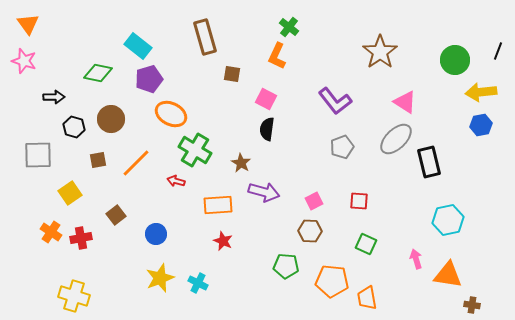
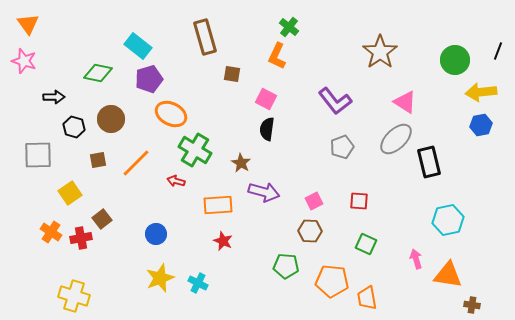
brown square at (116, 215): moved 14 px left, 4 px down
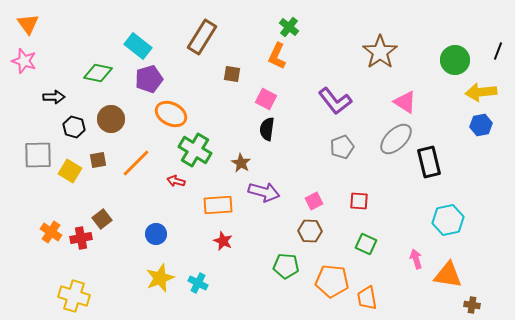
brown rectangle at (205, 37): moved 3 px left; rotated 48 degrees clockwise
yellow square at (70, 193): moved 22 px up; rotated 25 degrees counterclockwise
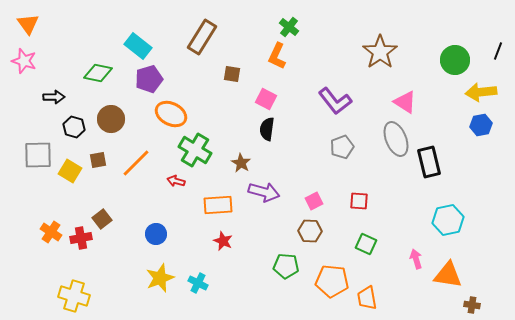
gray ellipse at (396, 139): rotated 68 degrees counterclockwise
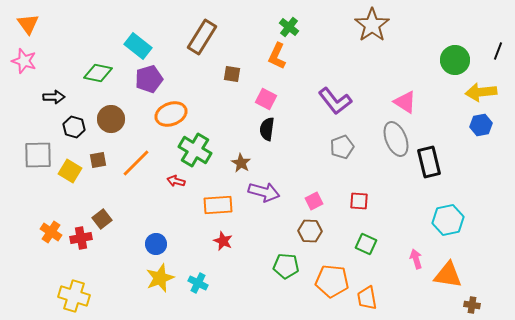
brown star at (380, 52): moved 8 px left, 27 px up
orange ellipse at (171, 114): rotated 48 degrees counterclockwise
blue circle at (156, 234): moved 10 px down
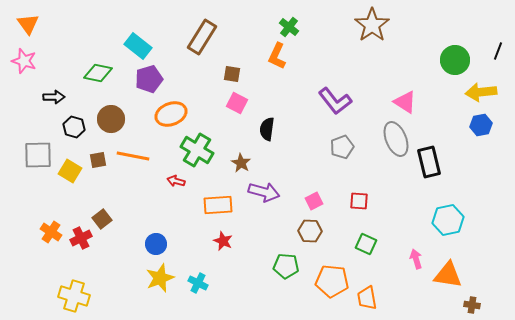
pink square at (266, 99): moved 29 px left, 4 px down
green cross at (195, 150): moved 2 px right
orange line at (136, 163): moved 3 px left, 7 px up; rotated 56 degrees clockwise
red cross at (81, 238): rotated 15 degrees counterclockwise
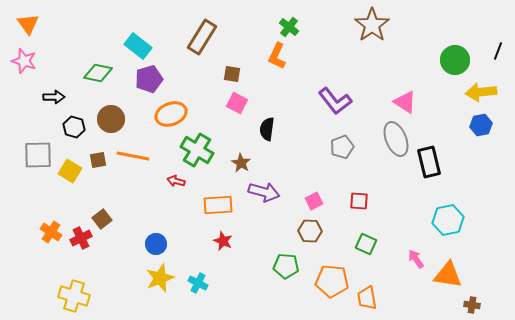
pink arrow at (416, 259): rotated 18 degrees counterclockwise
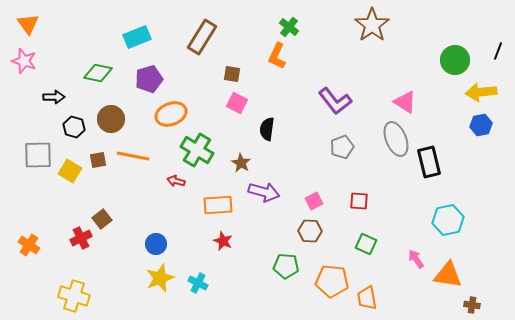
cyan rectangle at (138, 46): moved 1 px left, 9 px up; rotated 60 degrees counterclockwise
orange cross at (51, 232): moved 22 px left, 13 px down
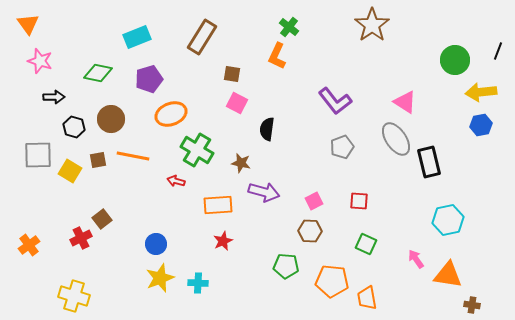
pink star at (24, 61): moved 16 px right
gray ellipse at (396, 139): rotated 12 degrees counterclockwise
brown star at (241, 163): rotated 18 degrees counterclockwise
red star at (223, 241): rotated 24 degrees clockwise
orange cross at (29, 245): rotated 20 degrees clockwise
cyan cross at (198, 283): rotated 24 degrees counterclockwise
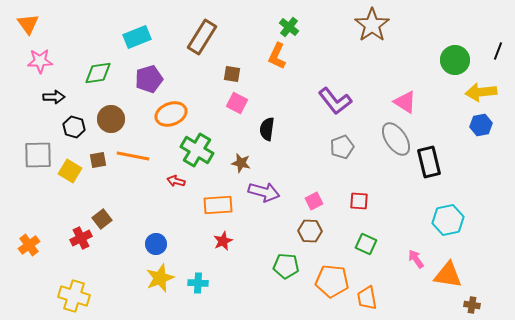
pink star at (40, 61): rotated 20 degrees counterclockwise
green diamond at (98, 73): rotated 20 degrees counterclockwise
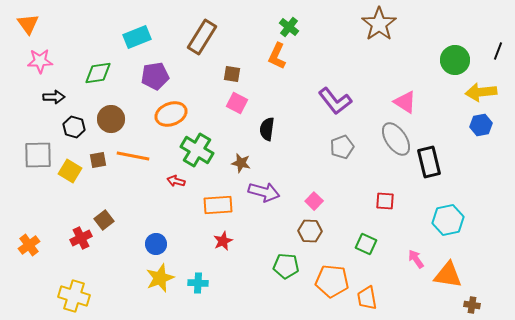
brown star at (372, 25): moved 7 px right, 1 px up
purple pentagon at (149, 79): moved 6 px right, 3 px up; rotated 8 degrees clockwise
pink square at (314, 201): rotated 18 degrees counterclockwise
red square at (359, 201): moved 26 px right
brown square at (102, 219): moved 2 px right, 1 px down
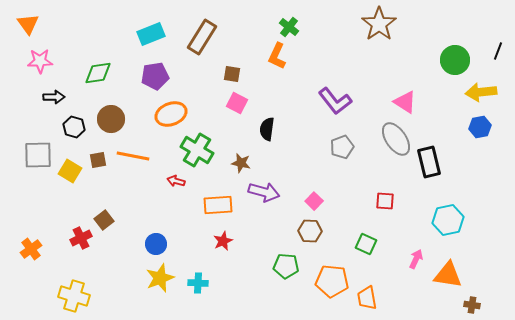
cyan rectangle at (137, 37): moved 14 px right, 3 px up
blue hexagon at (481, 125): moved 1 px left, 2 px down
orange cross at (29, 245): moved 2 px right, 4 px down
pink arrow at (416, 259): rotated 60 degrees clockwise
